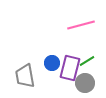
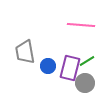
pink line: rotated 20 degrees clockwise
blue circle: moved 4 px left, 3 px down
gray trapezoid: moved 24 px up
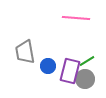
pink line: moved 5 px left, 7 px up
purple rectangle: moved 3 px down
gray circle: moved 4 px up
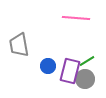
gray trapezoid: moved 6 px left, 7 px up
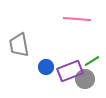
pink line: moved 1 px right, 1 px down
green line: moved 5 px right
blue circle: moved 2 px left, 1 px down
purple rectangle: rotated 55 degrees clockwise
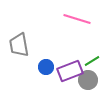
pink line: rotated 12 degrees clockwise
gray circle: moved 3 px right, 1 px down
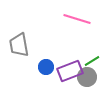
gray circle: moved 1 px left, 3 px up
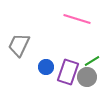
gray trapezoid: rotated 35 degrees clockwise
purple rectangle: moved 2 px left, 1 px down; rotated 50 degrees counterclockwise
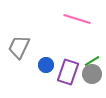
gray trapezoid: moved 2 px down
blue circle: moved 2 px up
gray circle: moved 5 px right, 3 px up
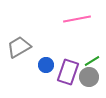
pink line: rotated 28 degrees counterclockwise
gray trapezoid: rotated 35 degrees clockwise
gray circle: moved 3 px left, 3 px down
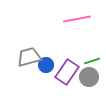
gray trapezoid: moved 10 px right, 10 px down; rotated 15 degrees clockwise
green line: rotated 14 degrees clockwise
purple rectangle: moved 1 px left; rotated 15 degrees clockwise
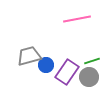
gray trapezoid: moved 1 px up
